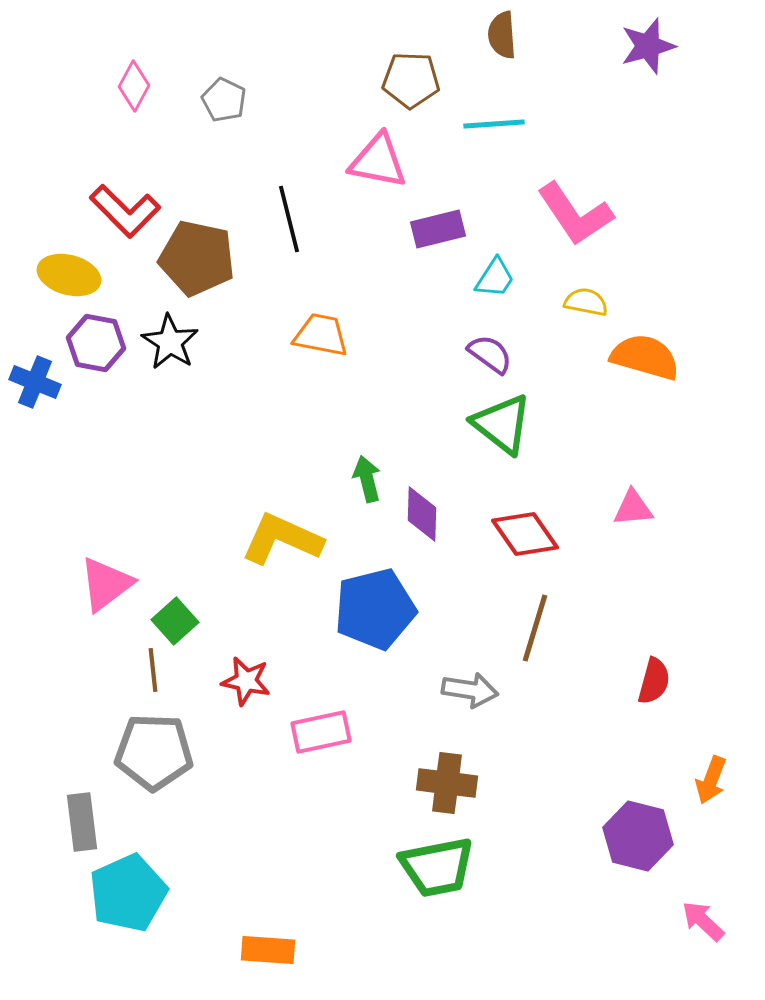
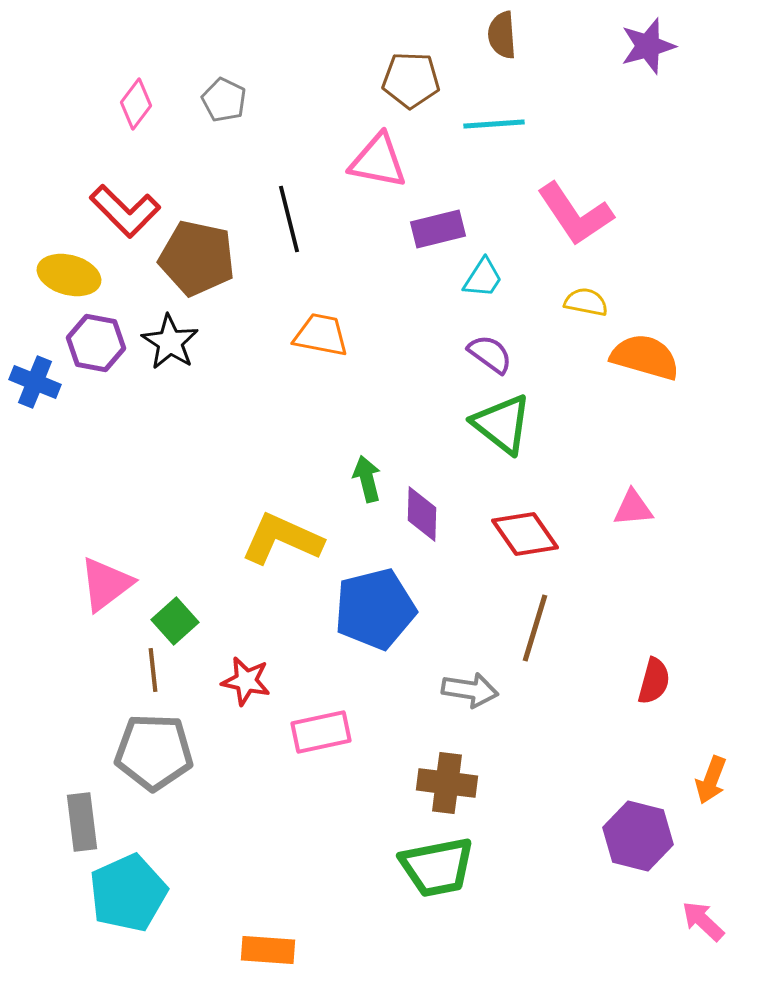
pink diamond at (134, 86): moved 2 px right, 18 px down; rotated 9 degrees clockwise
cyan trapezoid at (495, 278): moved 12 px left
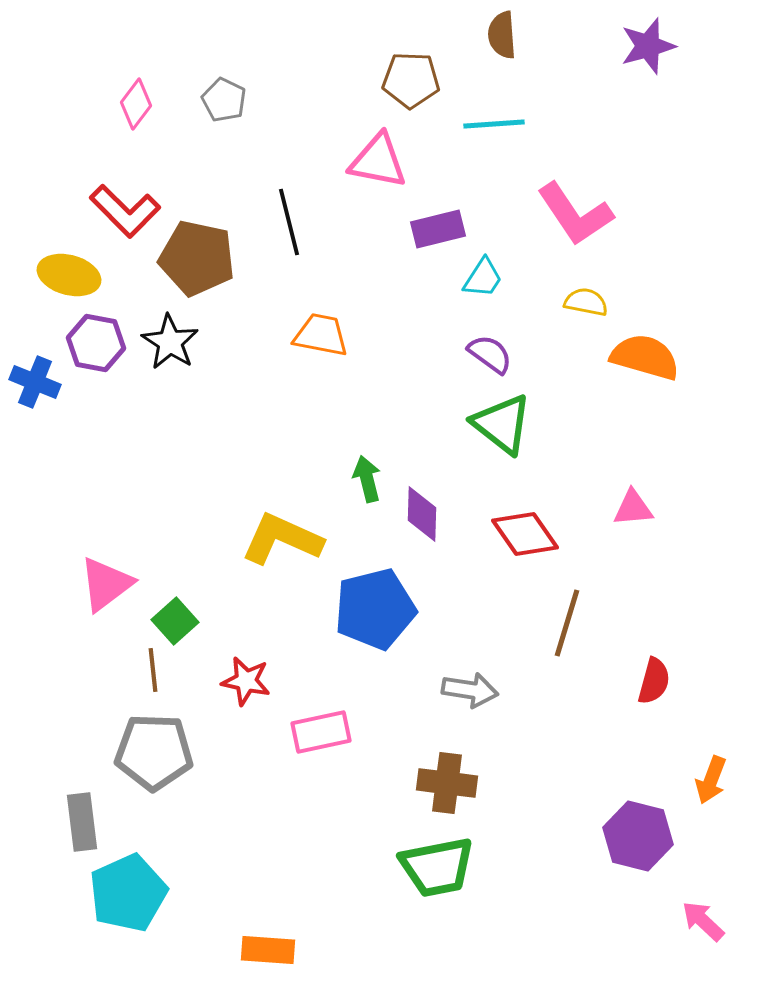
black line at (289, 219): moved 3 px down
brown line at (535, 628): moved 32 px right, 5 px up
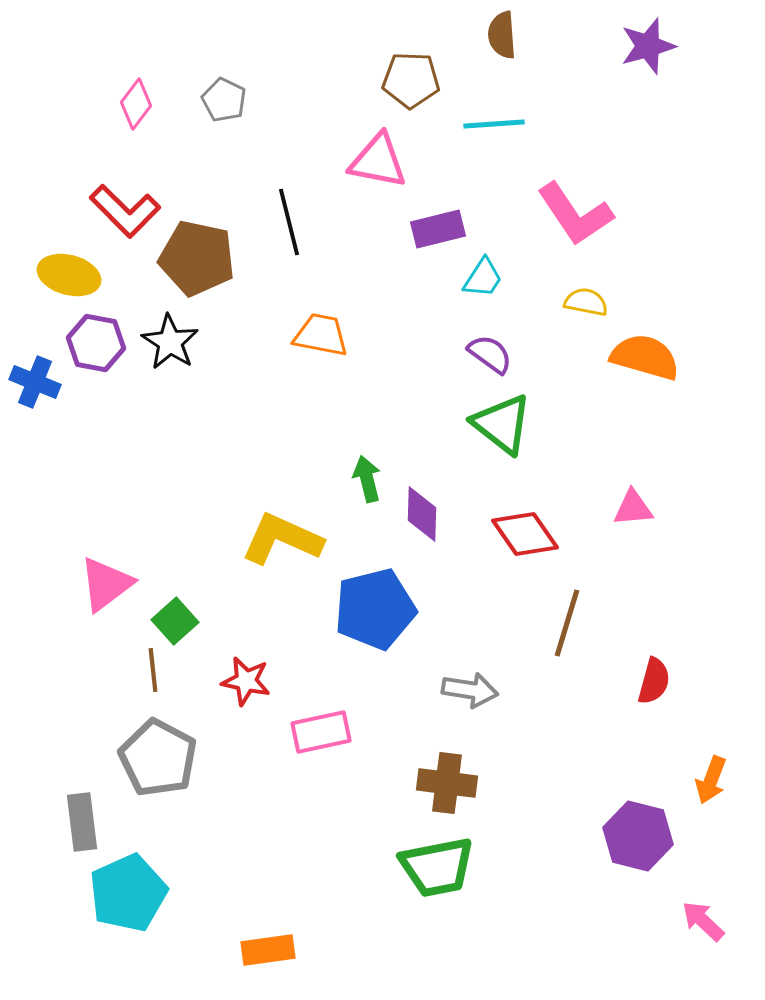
gray pentagon at (154, 752): moved 4 px right, 6 px down; rotated 26 degrees clockwise
orange rectangle at (268, 950): rotated 12 degrees counterclockwise
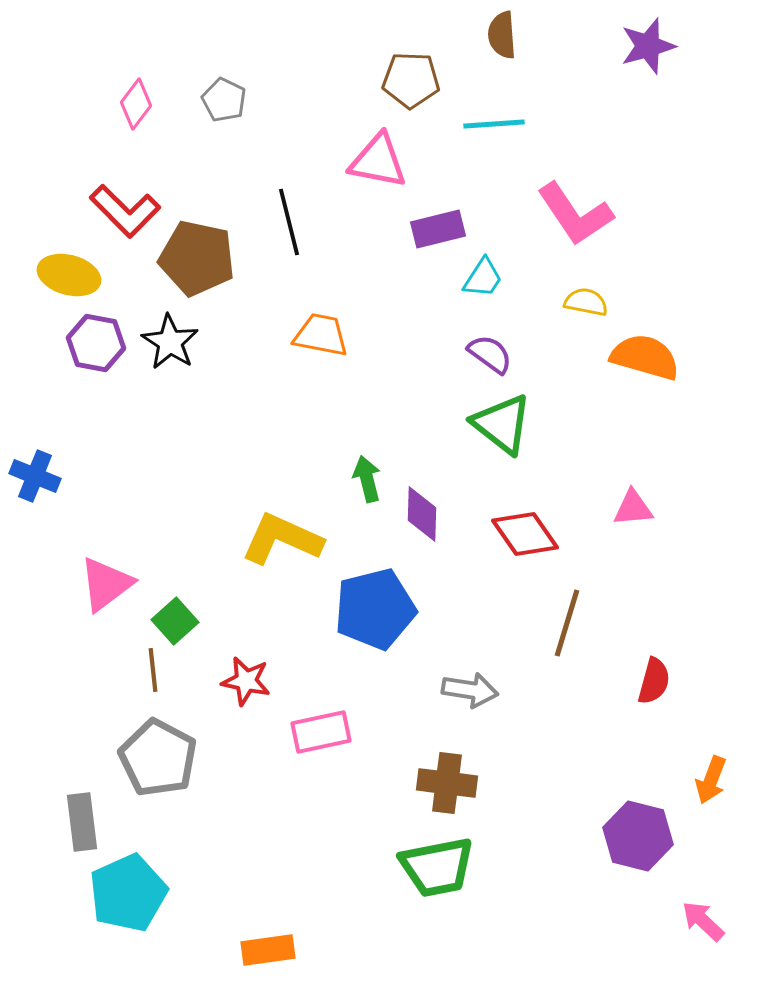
blue cross at (35, 382): moved 94 px down
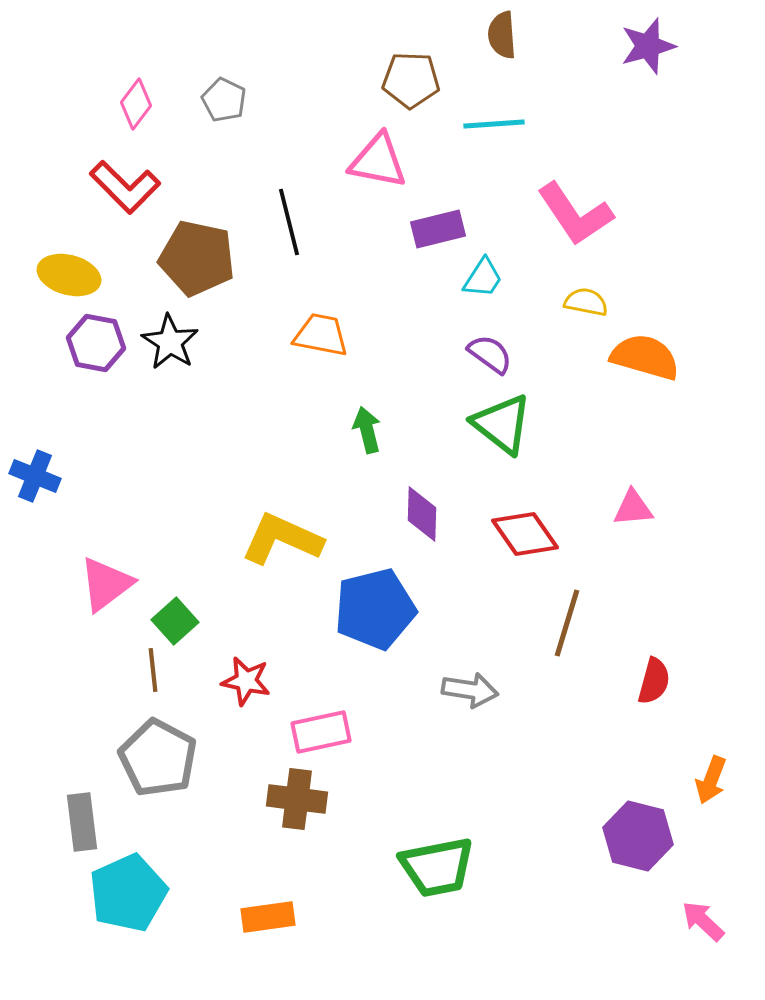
red L-shape at (125, 211): moved 24 px up
green arrow at (367, 479): moved 49 px up
brown cross at (447, 783): moved 150 px left, 16 px down
orange rectangle at (268, 950): moved 33 px up
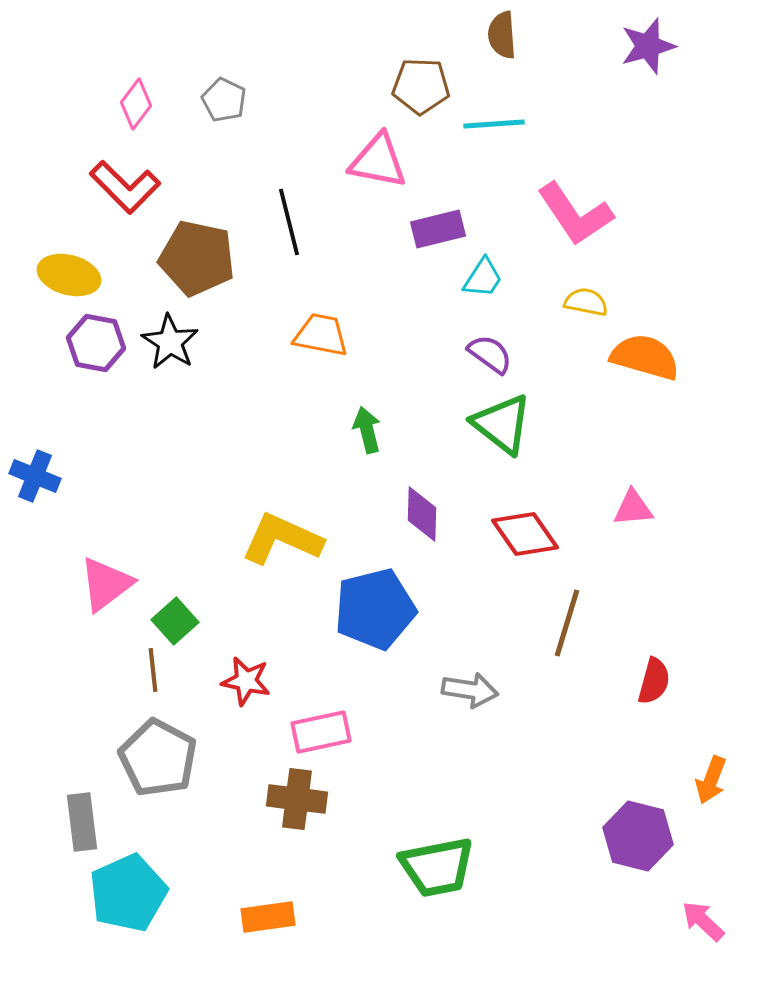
brown pentagon at (411, 80): moved 10 px right, 6 px down
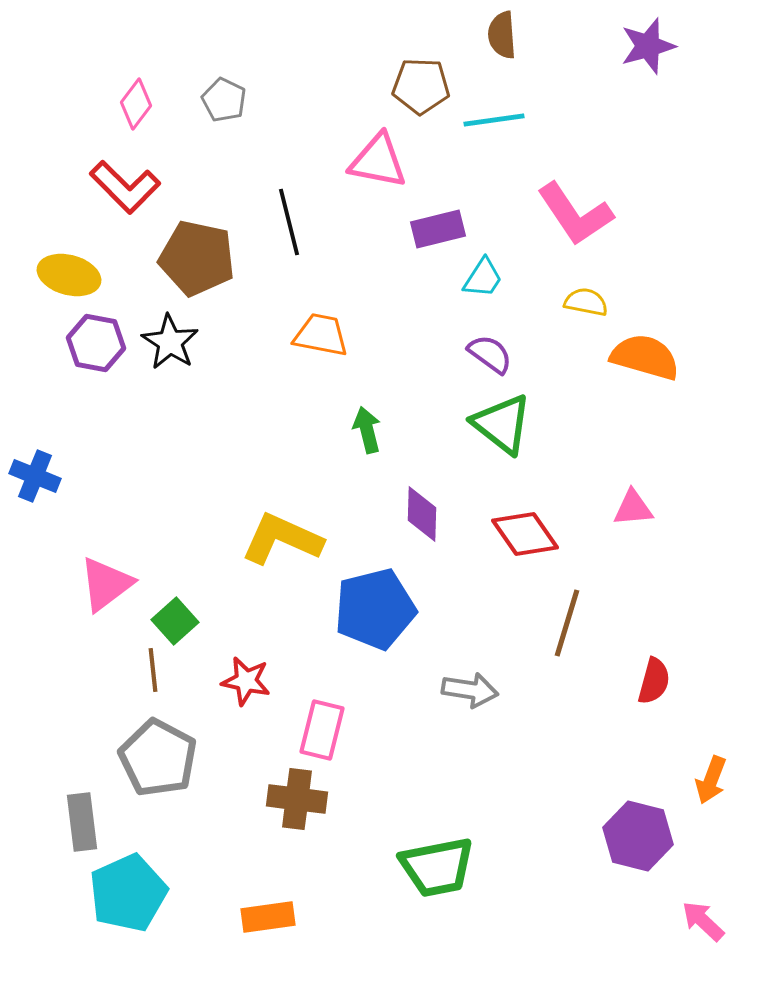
cyan line at (494, 124): moved 4 px up; rotated 4 degrees counterclockwise
pink rectangle at (321, 732): moved 1 px right, 2 px up; rotated 64 degrees counterclockwise
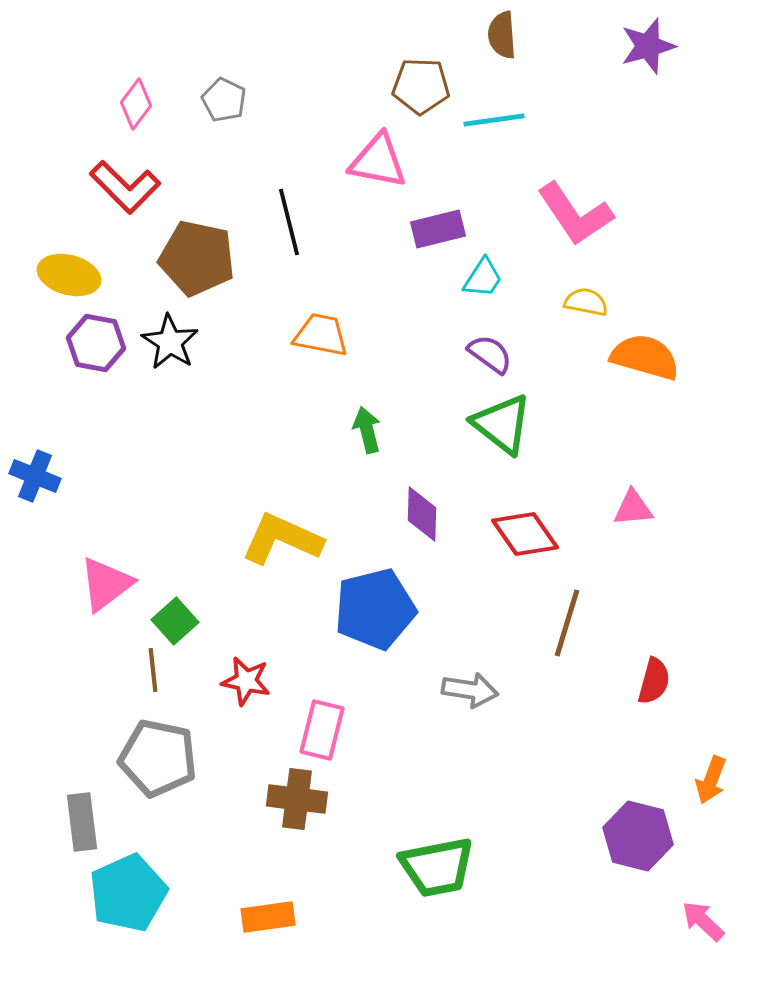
gray pentagon at (158, 758): rotated 16 degrees counterclockwise
